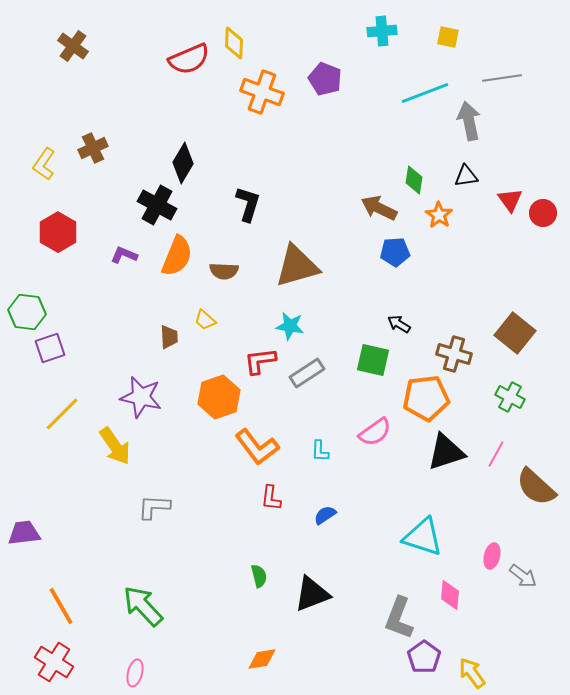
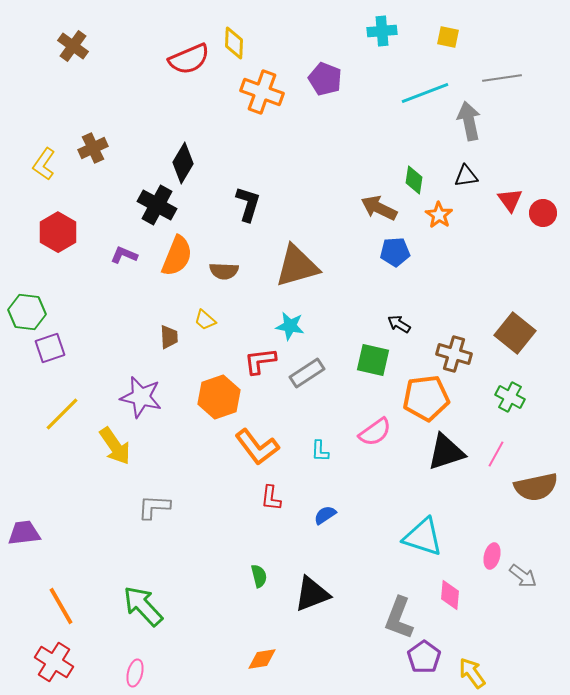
brown semicircle at (536, 487): rotated 54 degrees counterclockwise
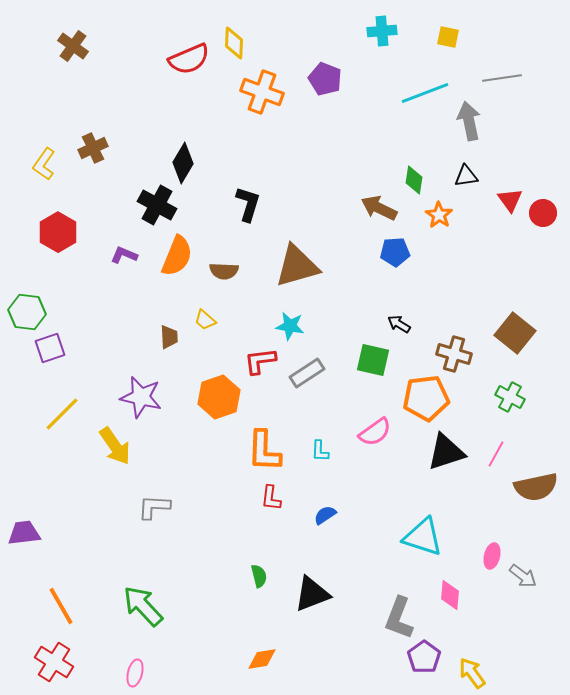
orange L-shape at (257, 447): moved 7 px right, 4 px down; rotated 39 degrees clockwise
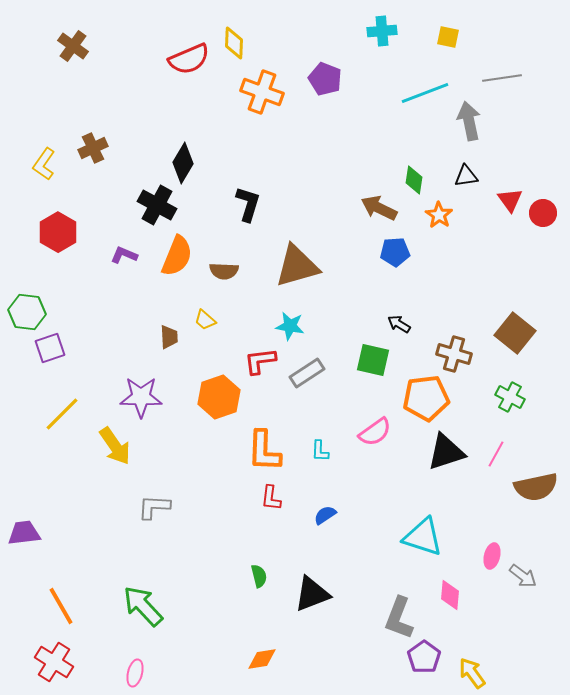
purple star at (141, 397): rotated 12 degrees counterclockwise
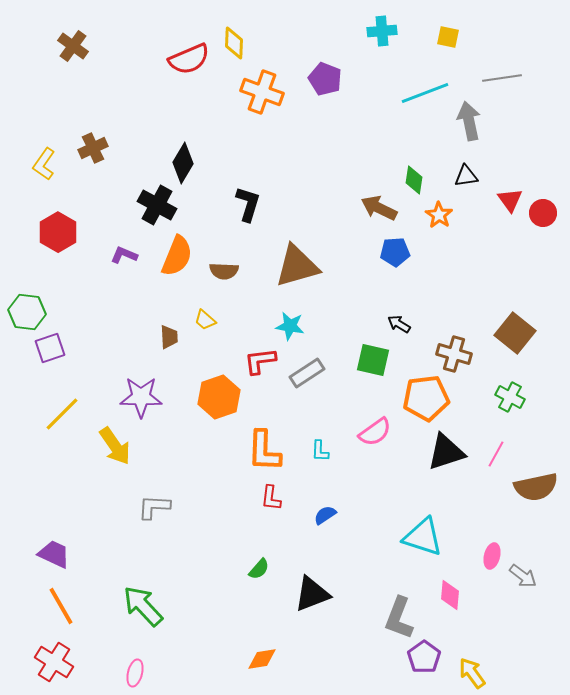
purple trapezoid at (24, 533): moved 30 px right, 21 px down; rotated 32 degrees clockwise
green semicircle at (259, 576): moved 7 px up; rotated 55 degrees clockwise
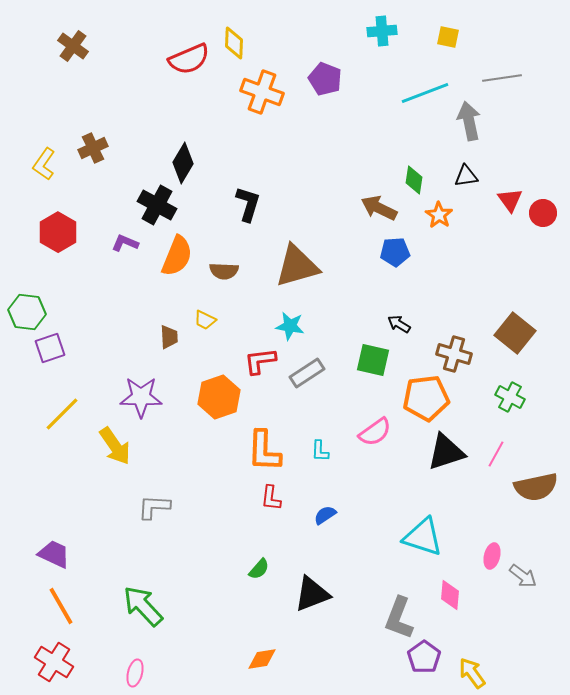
purple L-shape at (124, 255): moved 1 px right, 12 px up
yellow trapezoid at (205, 320): rotated 15 degrees counterclockwise
